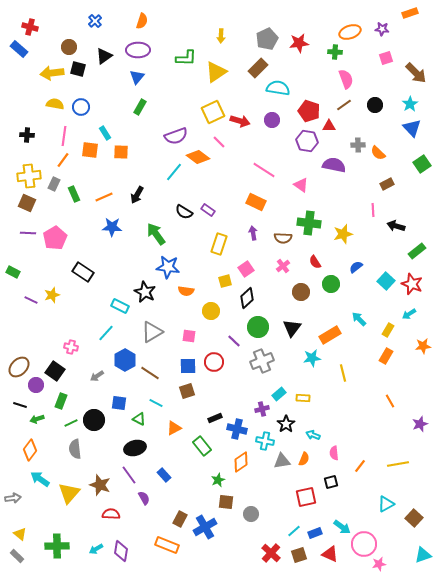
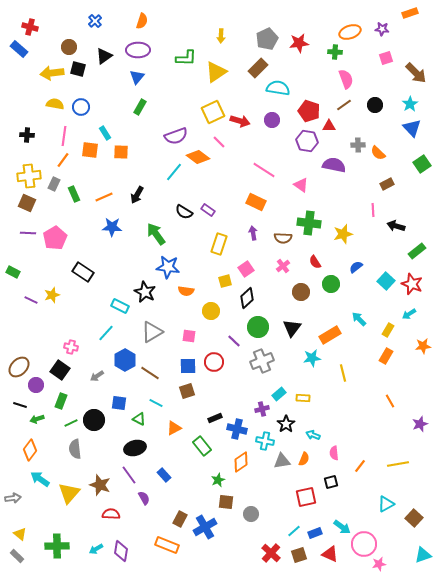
black square at (55, 371): moved 5 px right, 1 px up
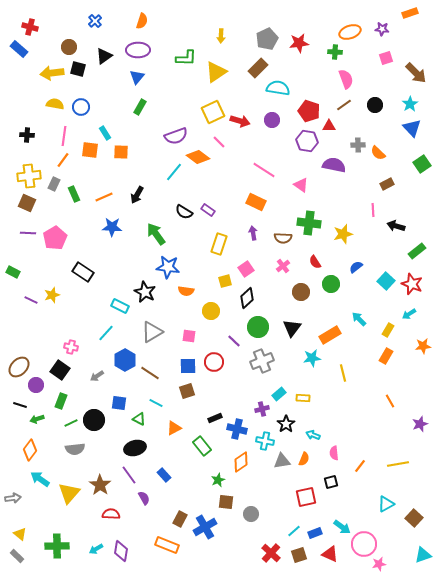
gray semicircle at (75, 449): rotated 90 degrees counterclockwise
brown star at (100, 485): rotated 15 degrees clockwise
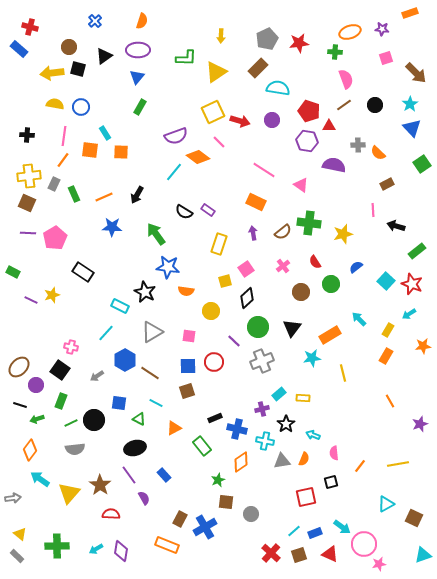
brown semicircle at (283, 238): moved 6 px up; rotated 42 degrees counterclockwise
brown square at (414, 518): rotated 18 degrees counterclockwise
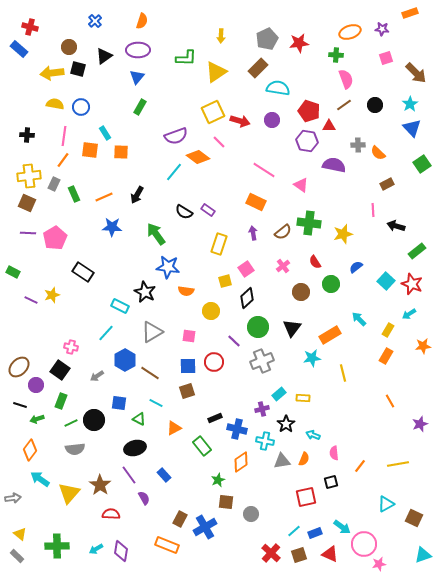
green cross at (335, 52): moved 1 px right, 3 px down
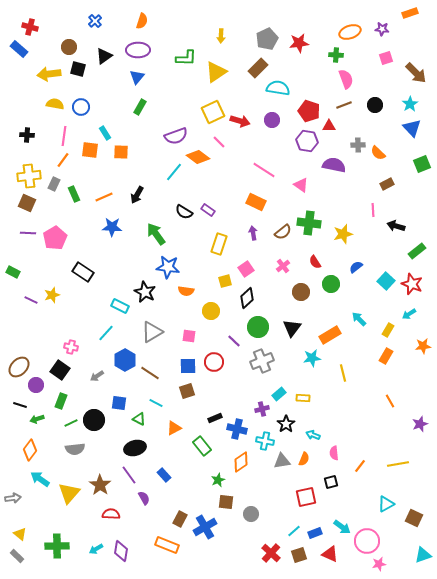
yellow arrow at (52, 73): moved 3 px left, 1 px down
brown line at (344, 105): rotated 14 degrees clockwise
green square at (422, 164): rotated 12 degrees clockwise
pink circle at (364, 544): moved 3 px right, 3 px up
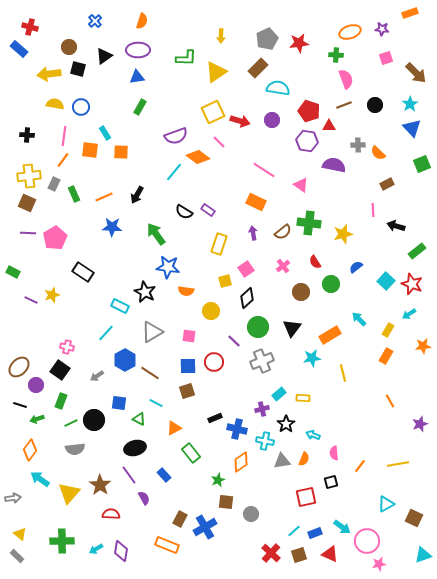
blue triangle at (137, 77): rotated 42 degrees clockwise
pink cross at (71, 347): moved 4 px left
green rectangle at (202, 446): moved 11 px left, 7 px down
green cross at (57, 546): moved 5 px right, 5 px up
